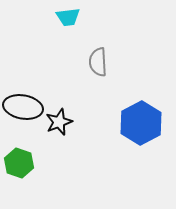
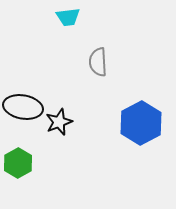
green hexagon: moved 1 px left; rotated 12 degrees clockwise
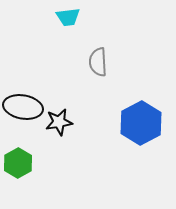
black star: rotated 12 degrees clockwise
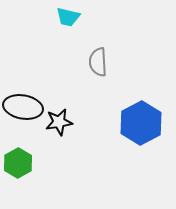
cyan trapezoid: rotated 20 degrees clockwise
